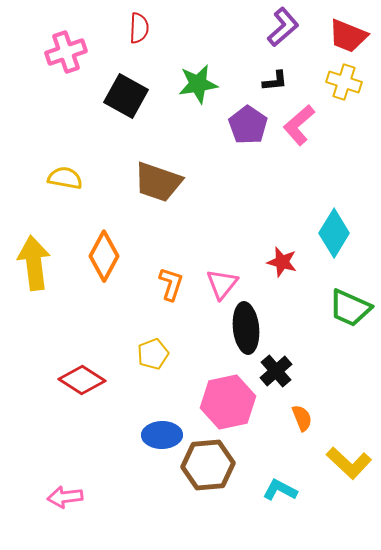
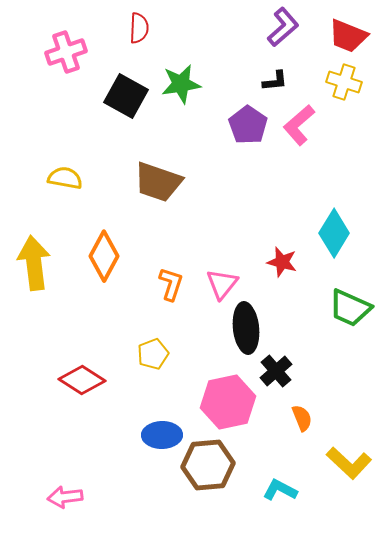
green star: moved 17 px left
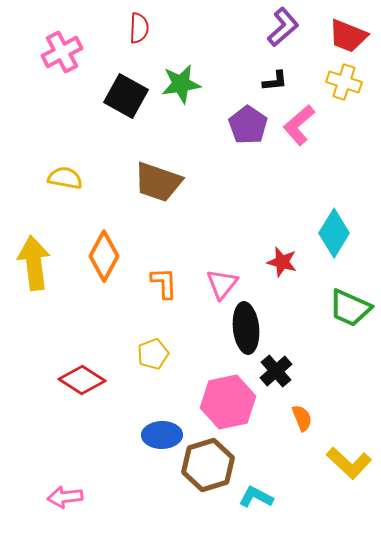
pink cross: moved 4 px left; rotated 9 degrees counterclockwise
orange L-shape: moved 7 px left, 1 px up; rotated 20 degrees counterclockwise
brown hexagon: rotated 12 degrees counterclockwise
cyan L-shape: moved 24 px left, 7 px down
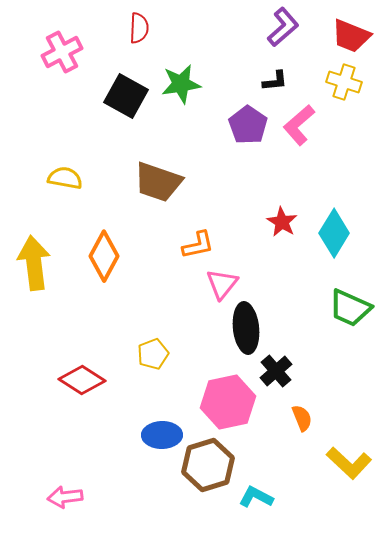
red trapezoid: moved 3 px right
red star: moved 40 px up; rotated 16 degrees clockwise
orange L-shape: moved 34 px right, 38 px up; rotated 80 degrees clockwise
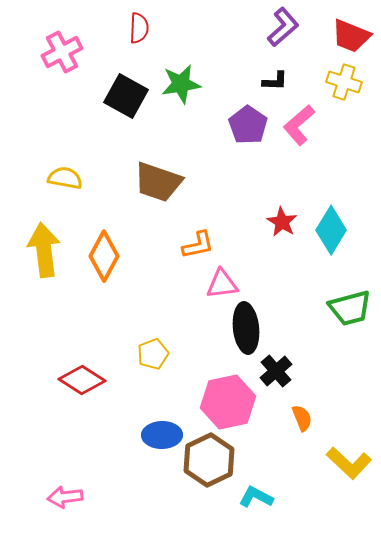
black L-shape: rotated 8 degrees clockwise
cyan diamond: moved 3 px left, 3 px up
yellow arrow: moved 10 px right, 13 px up
pink triangle: rotated 44 degrees clockwise
green trapezoid: rotated 39 degrees counterclockwise
brown hexagon: moved 1 px right, 5 px up; rotated 9 degrees counterclockwise
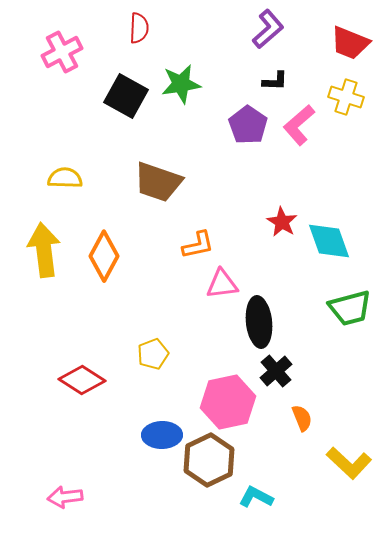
purple L-shape: moved 15 px left, 2 px down
red trapezoid: moved 1 px left, 7 px down
yellow cross: moved 2 px right, 15 px down
yellow semicircle: rotated 8 degrees counterclockwise
cyan diamond: moved 2 px left, 11 px down; rotated 51 degrees counterclockwise
black ellipse: moved 13 px right, 6 px up
